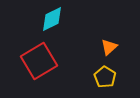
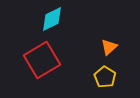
red square: moved 3 px right, 1 px up
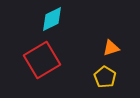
orange triangle: moved 2 px right, 1 px down; rotated 24 degrees clockwise
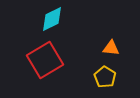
orange triangle: rotated 24 degrees clockwise
red square: moved 3 px right
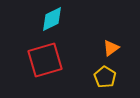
orange triangle: rotated 42 degrees counterclockwise
red square: rotated 15 degrees clockwise
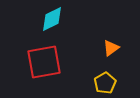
red square: moved 1 px left, 2 px down; rotated 6 degrees clockwise
yellow pentagon: moved 6 px down; rotated 10 degrees clockwise
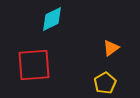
red square: moved 10 px left, 3 px down; rotated 6 degrees clockwise
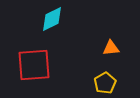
orange triangle: rotated 30 degrees clockwise
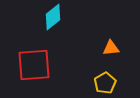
cyan diamond: moved 1 px right, 2 px up; rotated 12 degrees counterclockwise
